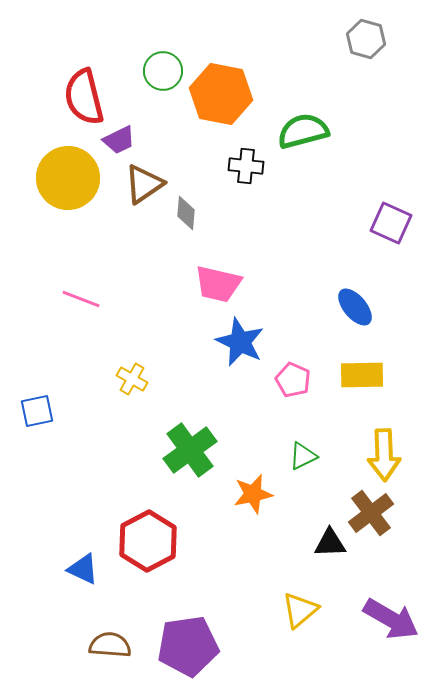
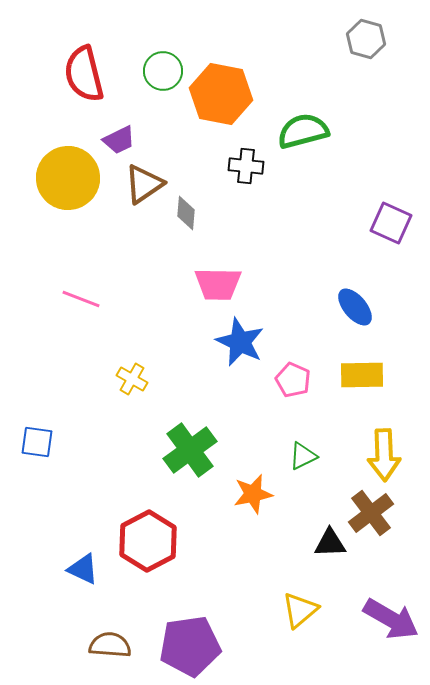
red semicircle: moved 23 px up
pink trapezoid: rotated 12 degrees counterclockwise
blue square: moved 31 px down; rotated 20 degrees clockwise
purple pentagon: moved 2 px right
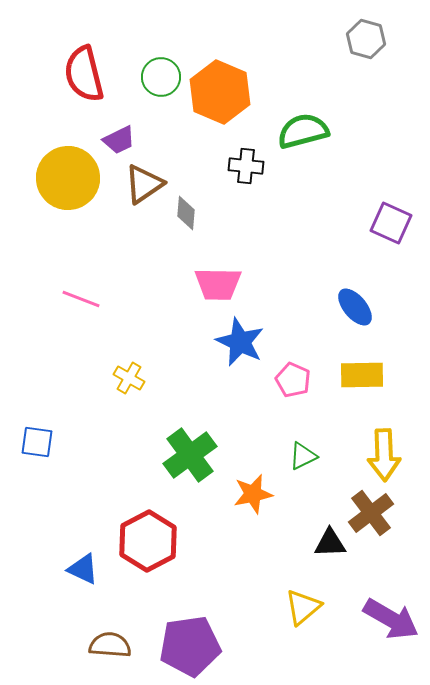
green circle: moved 2 px left, 6 px down
orange hexagon: moved 1 px left, 2 px up; rotated 12 degrees clockwise
yellow cross: moved 3 px left, 1 px up
green cross: moved 5 px down
yellow triangle: moved 3 px right, 3 px up
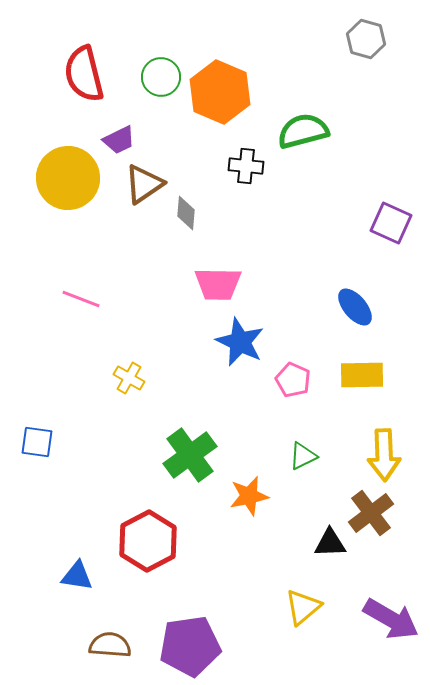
orange star: moved 4 px left, 2 px down
blue triangle: moved 6 px left, 7 px down; rotated 16 degrees counterclockwise
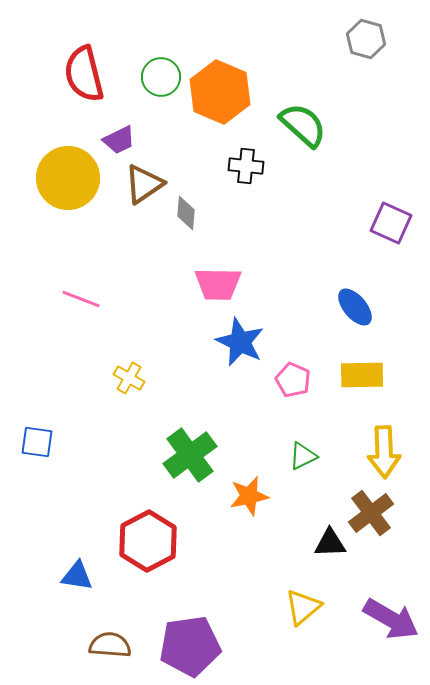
green semicircle: moved 6 px up; rotated 57 degrees clockwise
yellow arrow: moved 3 px up
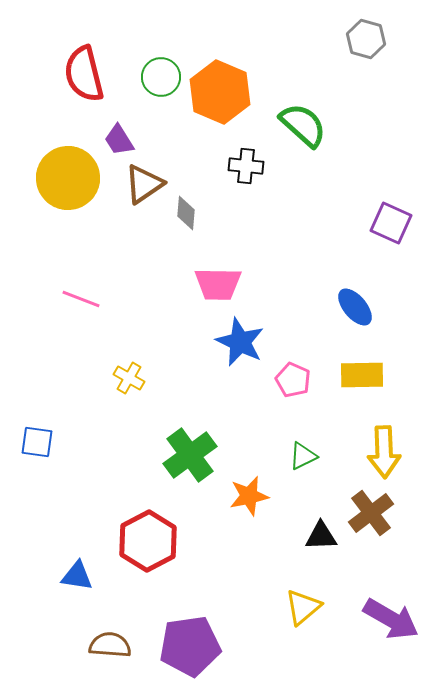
purple trapezoid: rotated 84 degrees clockwise
black triangle: moved 9 px left, 7 px up
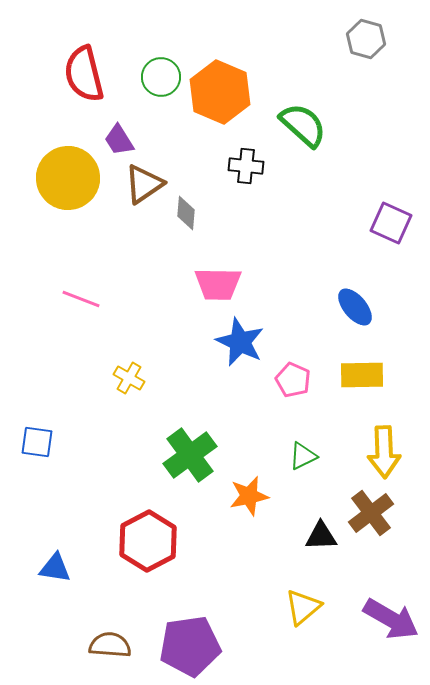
blue triangle: moved 22 px left, 8 px up
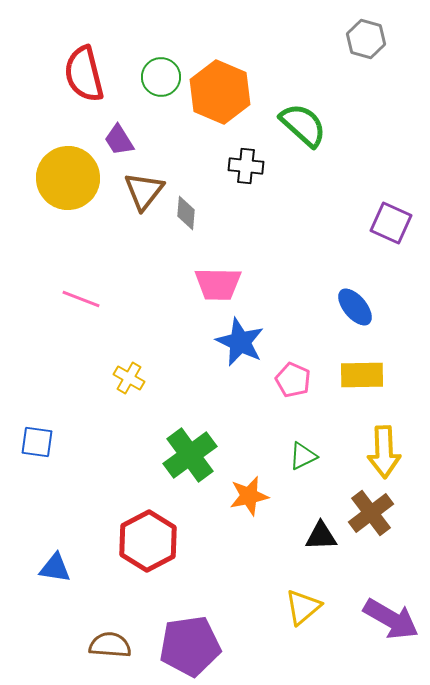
brown triangle: moved 7 px down; rotated 18 degrees counterclockwise
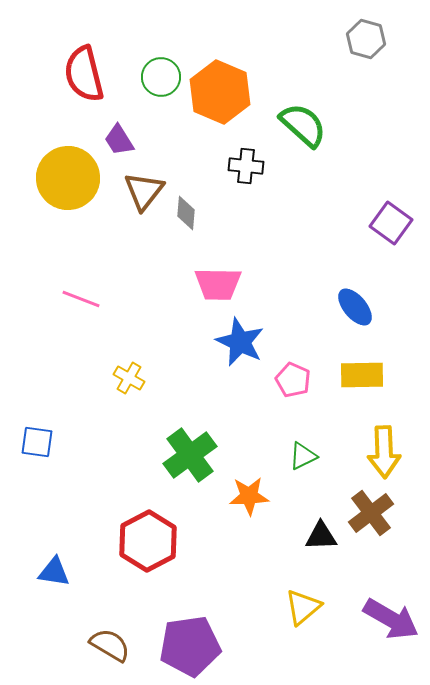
purple square: rotated 12 degrees clockwise
orange star: rotated 9 degrees clockwise
blue triangle: moved 1 px left, 4 px down
brown semicircle: rotated 27 degrees clockwise
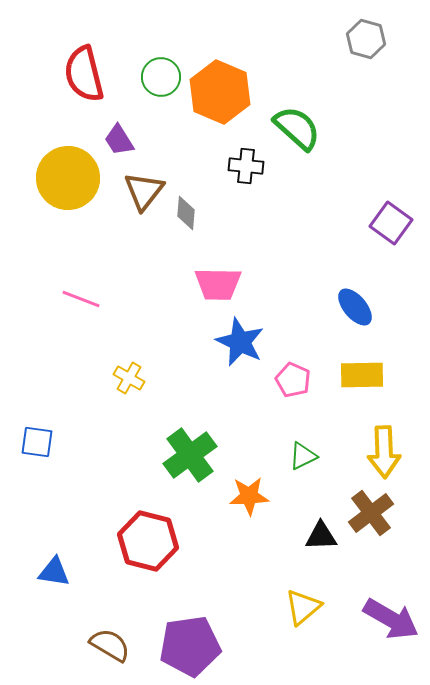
green semicircle: moved 6 px left, 3 px down
red hexagon: rotated 18 degrees counterclockwise
